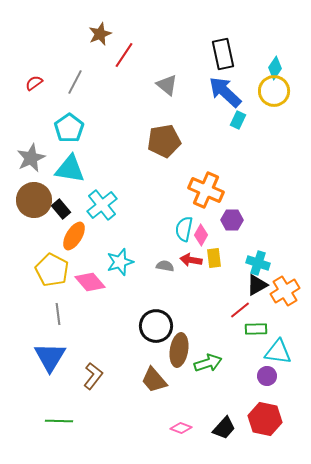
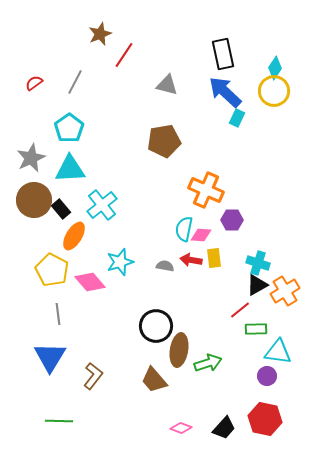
gray triangle at (167, 85): rotated 25 degrees counterclockwise
cyan rectangle at (238, 120): moved 1 px left, 2 px up
cyan triangle at (70, 169): rotated 12 degrees counterclockwise
pink diamond at (201, 235): rotated 65 degrees clockwise
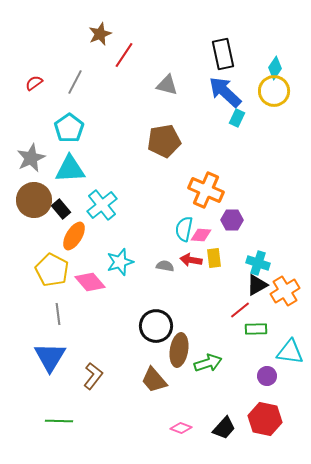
cyan triangle at (278, 352): moved 12 px right
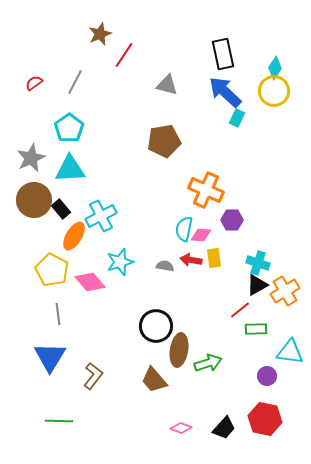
cyan cross at (102, 205): moved 1 px left, 11 px down; rotated 12 degrees clockwise
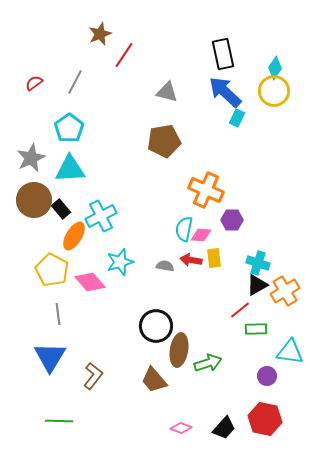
gray triangle at (167, 85): moved 7 px down
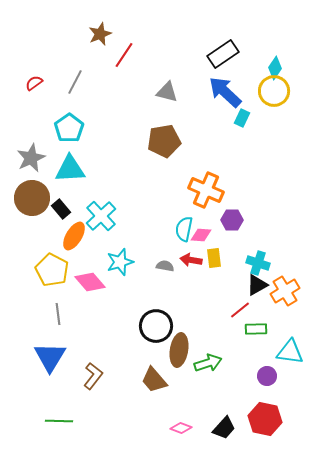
black rectangle at (223, 54): rotated 68 degrees clockwise
cyan rectangle at (237, 118): moved 5 px right
brown circle at (34, 200): moved 2 px left, 2 px up
cyan cross at (101, 216): rotated 16 degrees counterclockwise
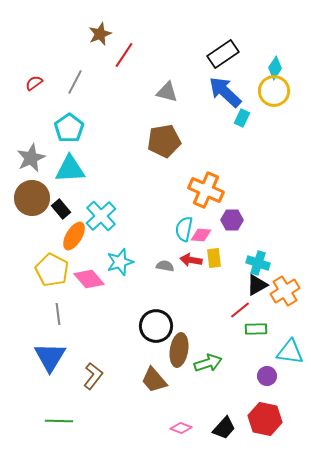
pink diamond at (90, 282): moved 1 px left, 3 px up
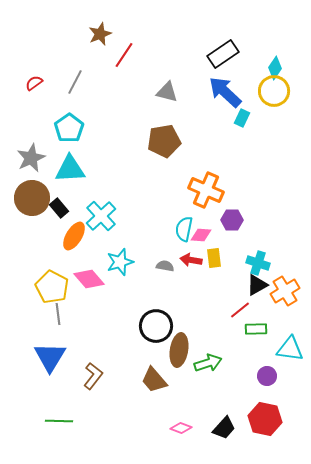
black rectangle at (61, 209): moved 2 px left, 1 px up
yellow pentagon at (52, 270): moved 17 px down
cyan triangle at (290, 352): moved 3 px up
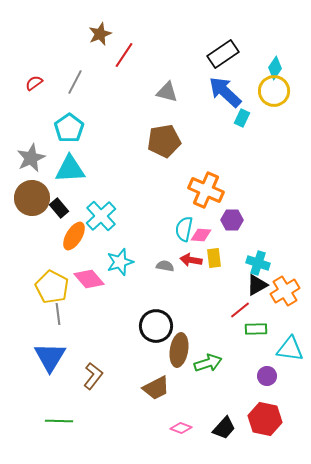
brown trapezoid at (154, 380): moved 2 px right, 8 px down; rotated 76 degrees counterclockwise
